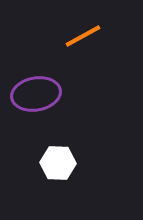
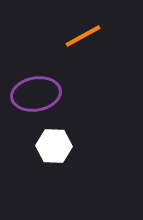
white hexagon: moved 4 px left, 17 px up
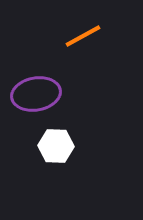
white hexagon: moved 2 px right
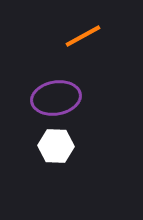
purple ellipse: moved 20 px right, 4 px down
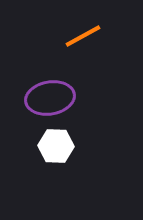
purple ellipse: moved 6 px left
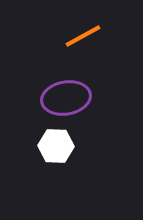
purple ellipse: moved 16 px right
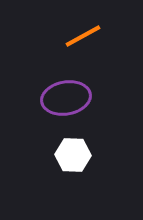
white hexagon: moved 17 px right, 9 px down
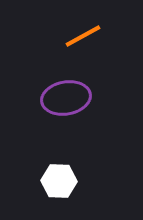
white hexagon: moved 14 px left, 26 px down
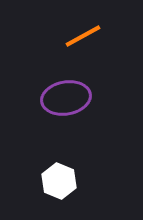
white hexagon: rotated 20 degrees clockwise
